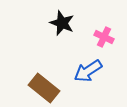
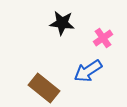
black star: rotated 15 degrees counterclockwise
pink cross: moved 1 px left, 1 px down; rotated 30 degrees clockwise
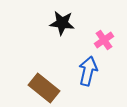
pink cross: moved 1 px right, 2 px down
blue arrow: rotated 136 degrees clockwise
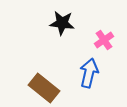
blue arrow: moved 1 px right, 2 px down
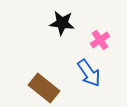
pink cross: moved 4 px left
blue arrow: rotated 132 degrees clockwise
